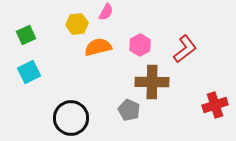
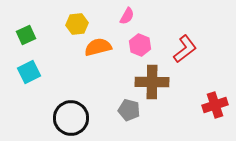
pink semicircle: moved 21 px right, 4 px down
pink hexagon: rotated 10 degrees counterclockwise
gray pentagon: rotated 10 degrees counterclockwise
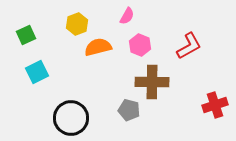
yellow hexagon: rotated 15 degrees counterclockwise
red L-shape: moved 4 px right, 3 px up; rotated 8 degrees clockwise
cyan square: moved 8 px right
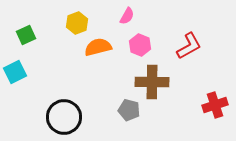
yellow hexagon: moved 1 px up
cyan square: moved 22 px left
black circle: moved 7 px left, 1 px up
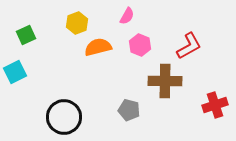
brown cross: moved 13 px right, 1 px up
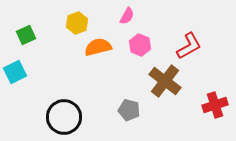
brown cross: rotated 36 degrees clockwise
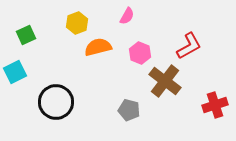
pink hexagon: moved 8 px down
black circle: moved 8 px left, 15 px up
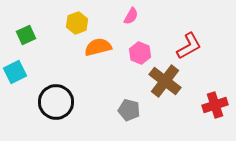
pink semicircle: moved 4 px right
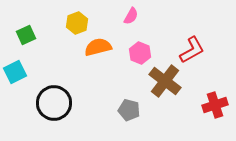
red L-shape: moved 3 px right, 4 px down
black circle: moved 2 px left, 1 px down
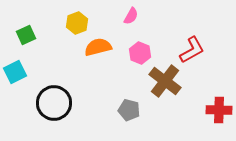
red cross: moved 4 px right, 5 px down; rotated 20 degrees clockwise
